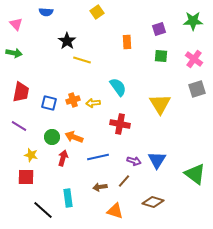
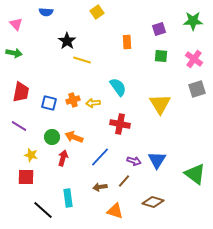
blue line: moved 2 px right; rotated 35 degrees counterclockwise
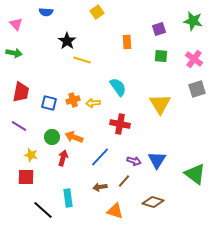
green star: rotated 12 degrees clockwise
